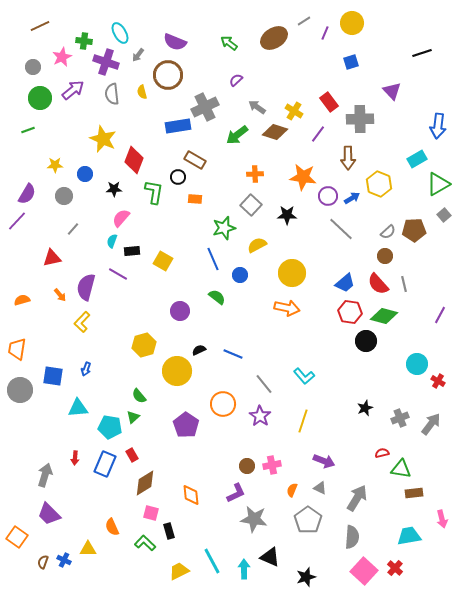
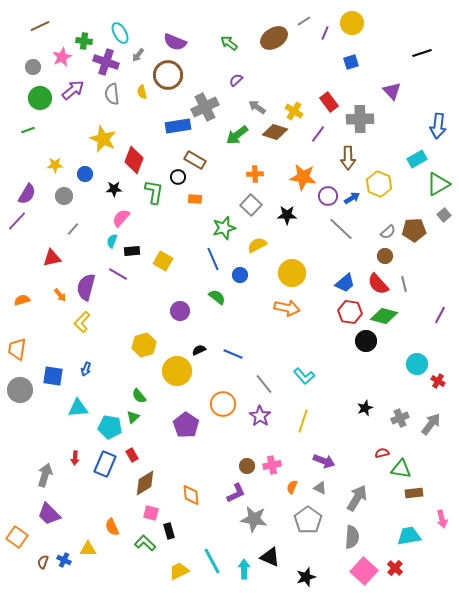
orange semicircle at (292, 490): moved 3 px up
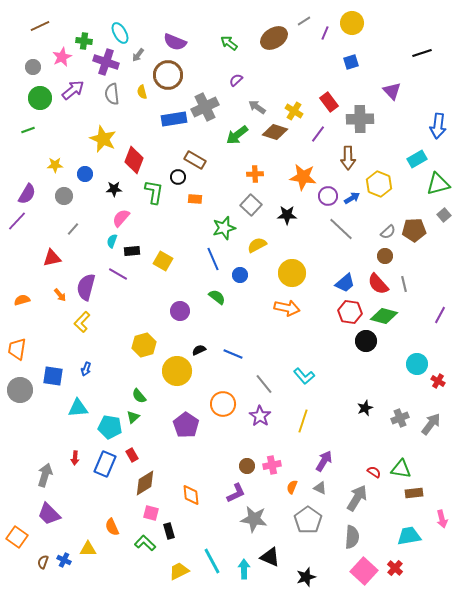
blue rectangle at (178, 126): moved 4 px left, 7 px up
green triangle at (438, 184): rotated 15 degrees clockwise
red semicircle at (382, 453): moved 8 px left, 19 px down; rotated 48 degrees clockwise
purple arrow at (324, 461): rotated 80 degrees counterclockwise
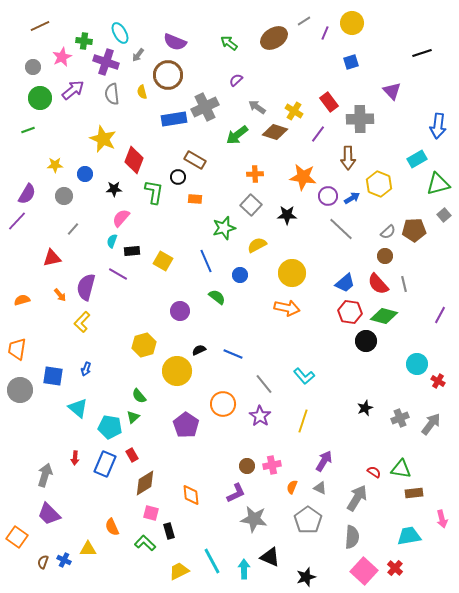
blue line at (213, 259): moved 7 px left, 2 px down
cyan triangle at (78, 408): rotated 45 degrees clockwise
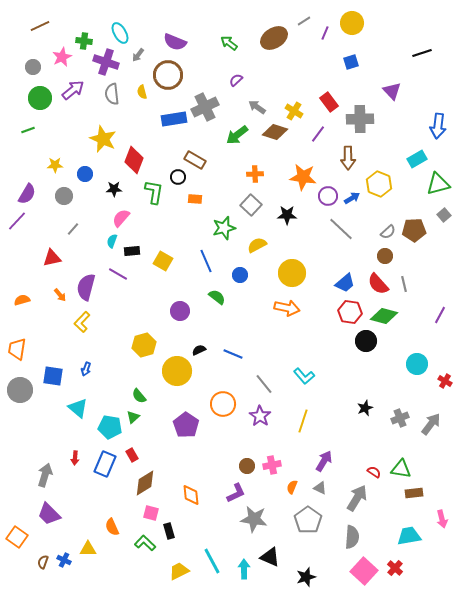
red cross at (438, 381): moved 7 px right
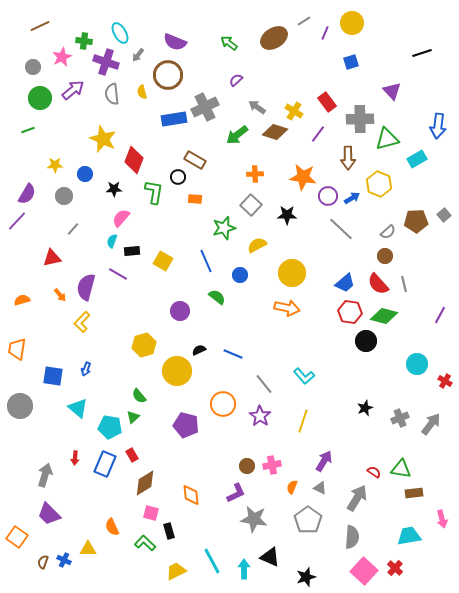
red rectangle at (329, 102): moved 2 px left
green triangle at (438, 184): moved 51 px left, 45 px up
brown pentagon at (414, 230): moved 2 px right, 9 px up
gray circle at (20, 390): moved 16 px down
purple pentagon at (186, 425): rotated 20 degrees counterclockwise
yellow trapezoid at (179, 571): moved 3 px left
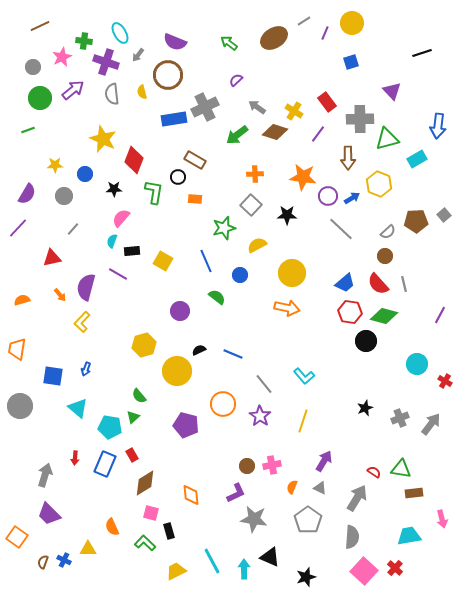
purple line at (17, 221): moved 1 px right, 7 px down
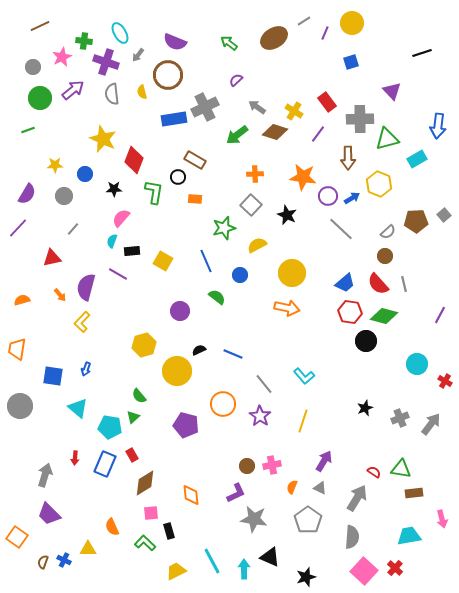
black star at (287, 215): rotated 24 degrees clockwise
pink square at (151, 513): rotated 21 degrees counterclockwise
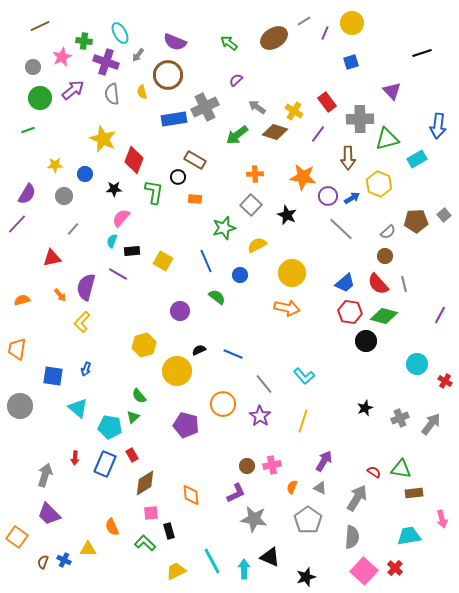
purple line at (18, 228): moved 1 px left, 4 px up
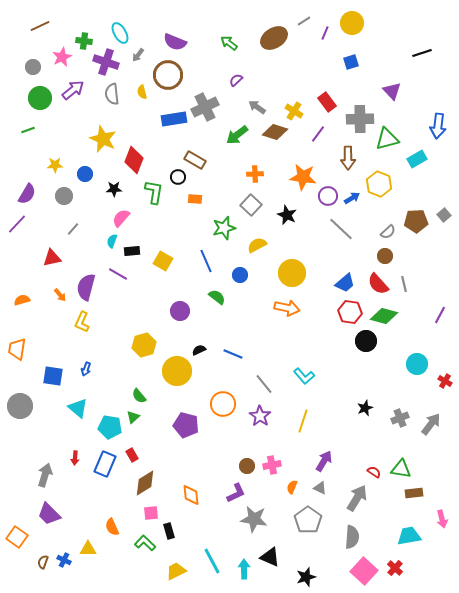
yellow L-shape at (82, 322): rotated 20 degrees counterclockwise
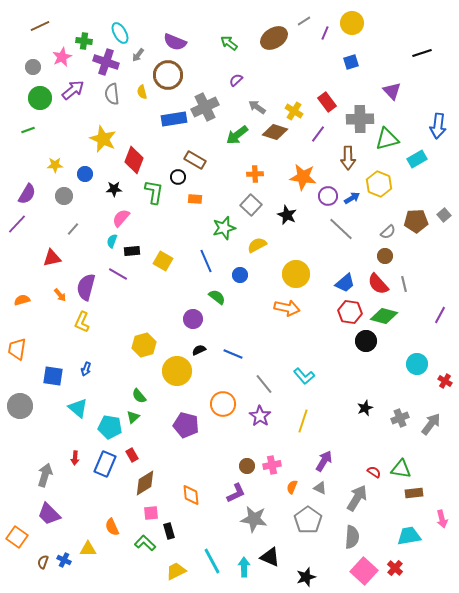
yellow circle at (292, 273): moved 4 px right, 1 px down
purple circle at (180, 311): moved 13 px right, 8 px down
cyan arrow at (244, 569): moved 2 px up
